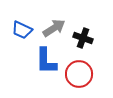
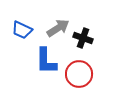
gray arrow: moved 4 px right
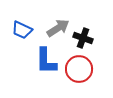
red circle: moved 5 px up
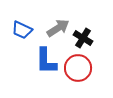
black cross: rotated 12 degrees clockwise
red circle: moved 1 px left, 1 px up
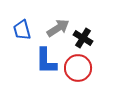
blue trapezoid: rotated 50 degrees clockwise
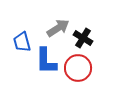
blue trapezoid: moved 12 px down
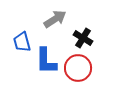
gray arrow: moved 3 px left, 9 px up
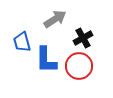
black cross: rotated 30 degrees clockwise
blue L-shape: moved 1 px up
red circle: moved 1 px right, 2 px up
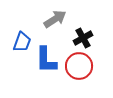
blue trapezoid: rotated 145 degrees counterclockwise
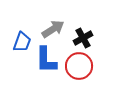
gray arrow: moved 2 px left, 10 px down
